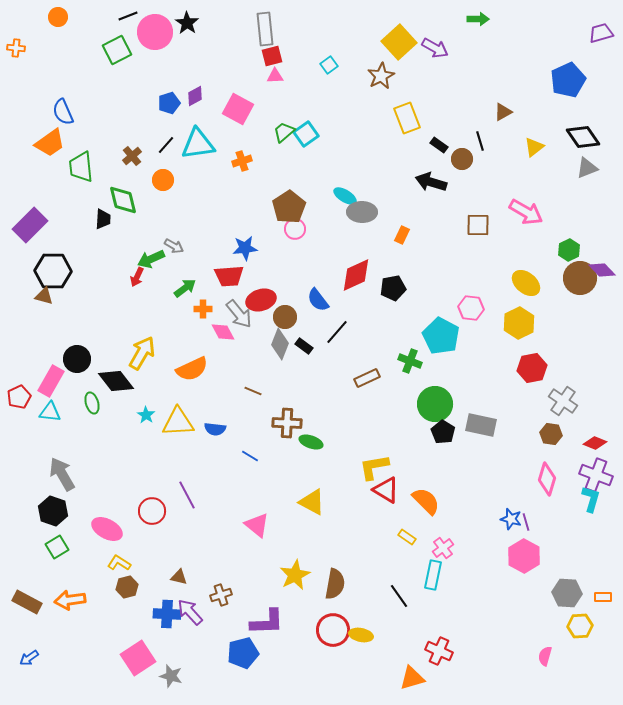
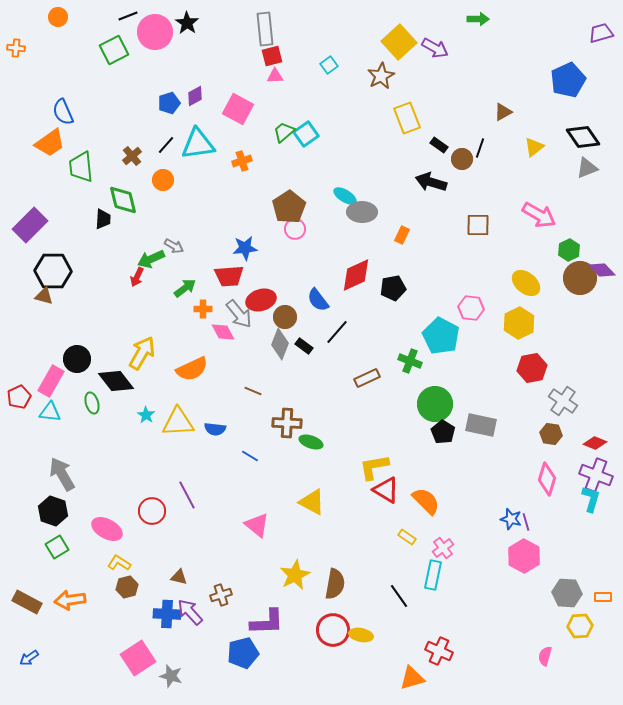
green square at (117, 50): moved 3 px left
black line at (480, 141): moved 7 px down; rotated 36 degrees clockwise
pink arrow at (526, 212): moved 13 px right, 3 px down
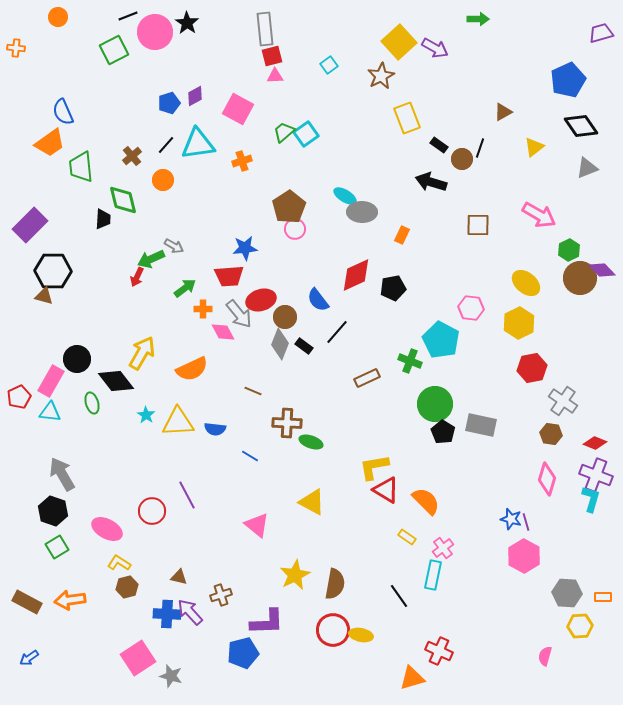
black diamond at (583, 137): moved 2 px left, 11 px up
cyan pentagon at (441, 336): moved 4 px down
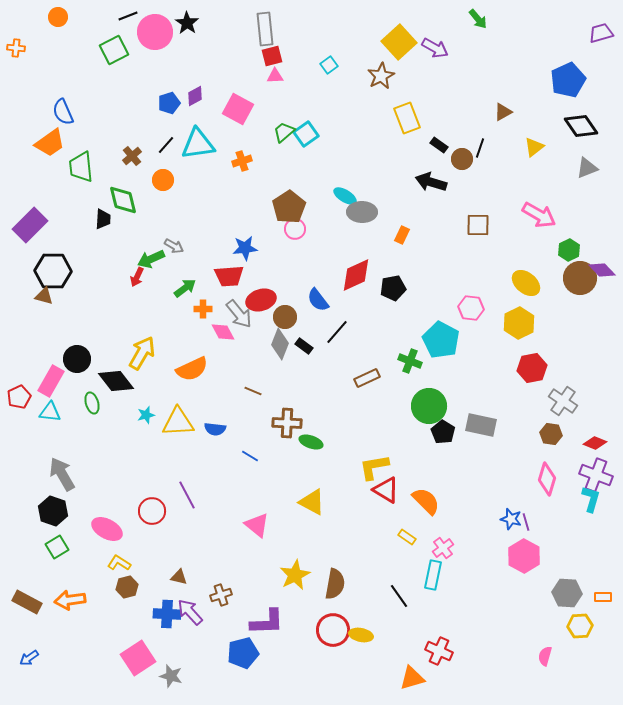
green arrow at (478, 19): rotated 50 degrees clockwise
green circle at (435, 404): moved 6 px left, 2 px down
cyan star at (146, 415): rotated 24 degrees clockwise
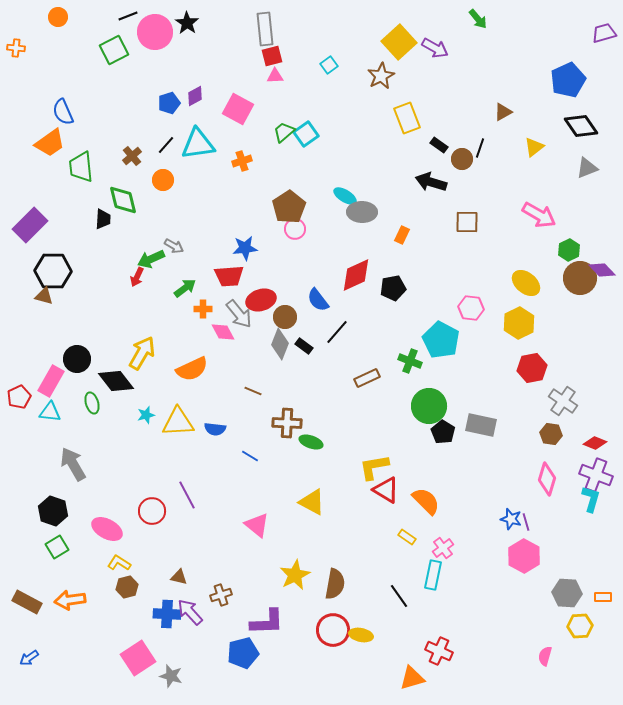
purple trapezoid at (601, 33): moved 3 px right
brown square at (478, 225): moved 11 px left, 3 px up
gray arrow at (62, 474): moved 11 px right, 10 px up
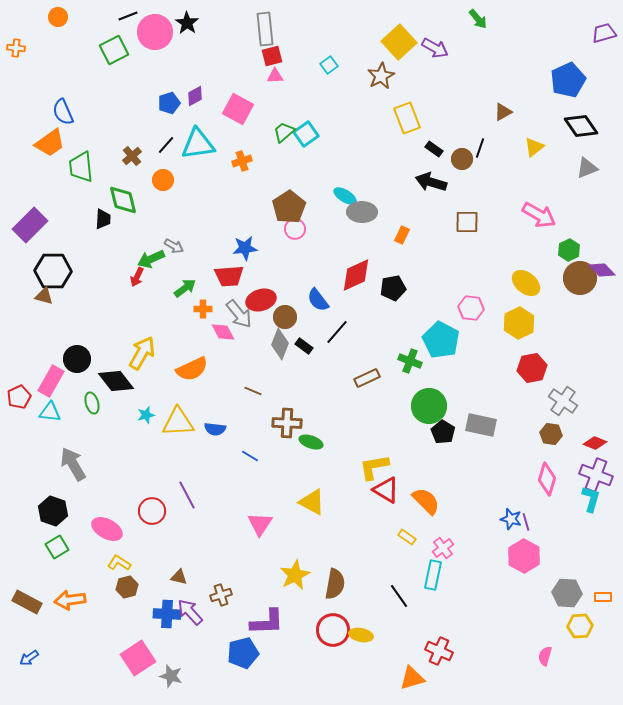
black rectangle at (439, 145): moved 5 px left, 4 px down
pink triangle at (257, 525): moved 3 px right, 1 px up; rotated 24 degrees clockwise
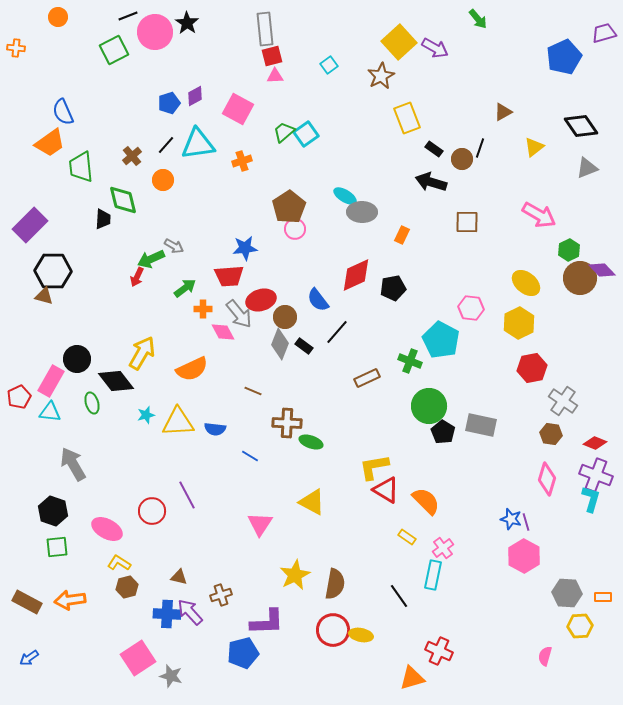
blue pentagon at (568, 80): moved 4 px left, 23 px up
green square at (57, 547): rotated 25 degrees clockwise
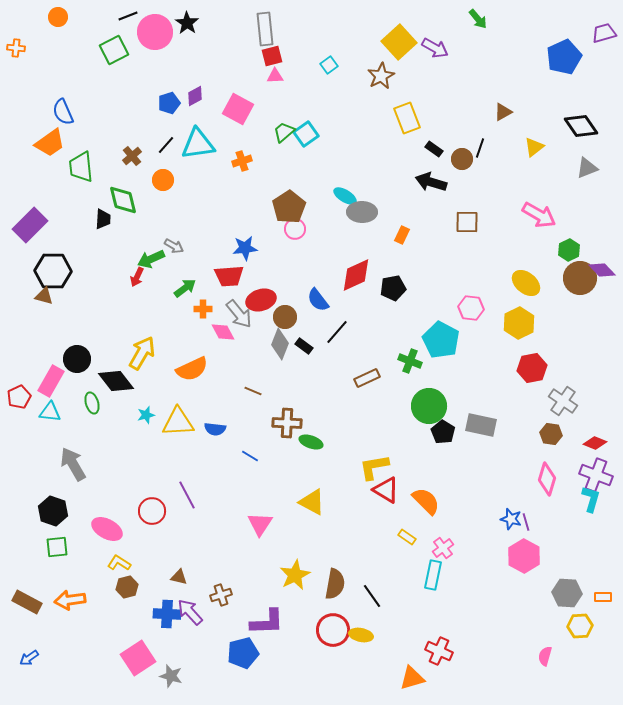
black line at (399, 596): moved 27 px left
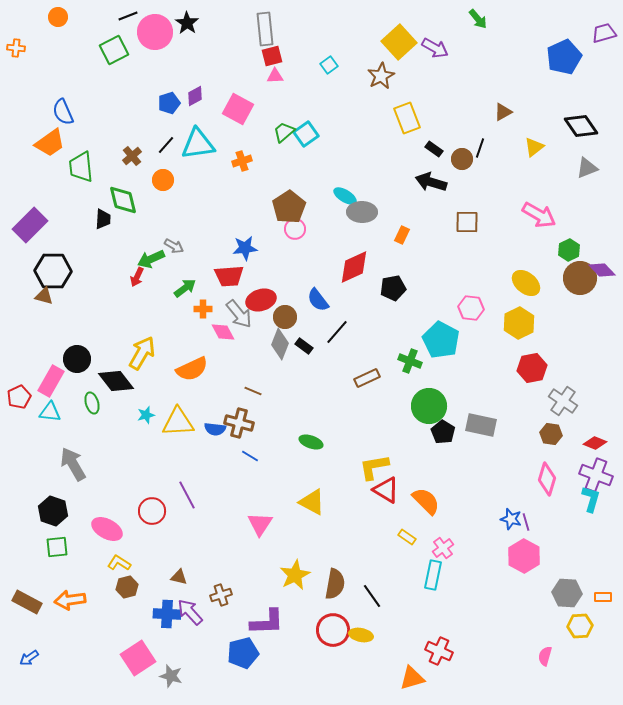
red diamond at (356, 275): moved 2 px left, 8 px up
brown cross at (287, 423): moved 48 px left; rotated 12 degrees clockwise
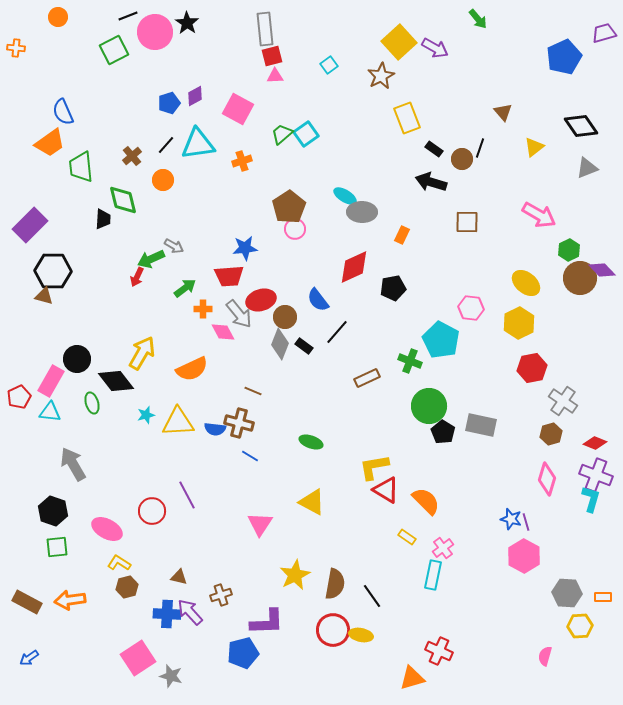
brown triangle at (503, 112): rotated 42 degrees counterclockwise
green trapezoid at (284, 132): moved 2 px left, 2 px down
brown hexagon at (551, 434): rotated 25 degrees counterclockwise
